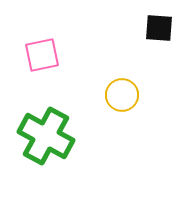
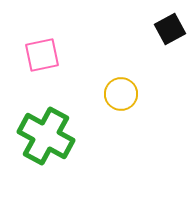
black square: moved 11 px right, 1 px down; rotated 32 degrees counterclockwise
yellow circle: moved 1 px left, 1 px up
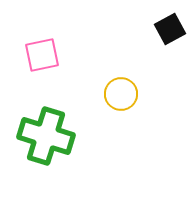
green cross: rotated 12 degrees counterclockwise
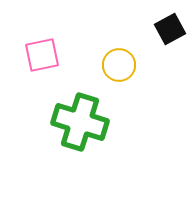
yellow circle: moved 2 px left, 29 px up
green cross: moved 34 px right, 14 px up
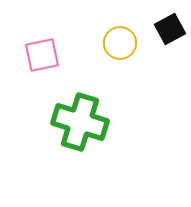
yellow circle: moved 1 px right, 22 px up
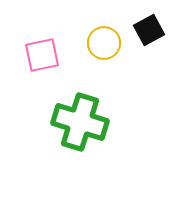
black square: moved 21 px left, 1 px down
yellow circle: moved 16 px left
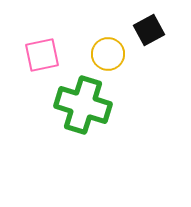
yellow circle: moved 4 px right, 11 px down
green cross: moved 3 px right, 17 px up
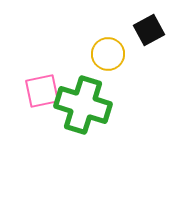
pink square: moved 36 px down
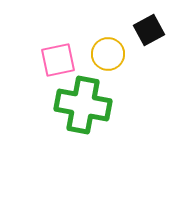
pink square: moved 16 px right, 31 px up
green cross: rotated 6 degrees counterclockwise
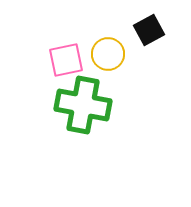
pink square: moved 8 px right
